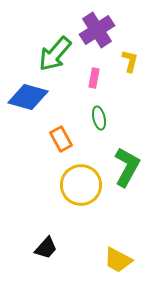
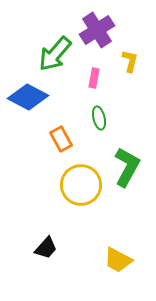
blue diamond: rotated 12 degrees clockwise
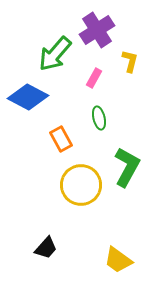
pink rectangle: rotated 18 degrees clockwise
yellow trapezoid: rotated 8 degrees clockwise
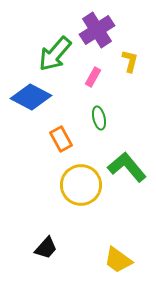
pink rectangle: moved 1 px left, 1 px up
blue diamond: moved 3 px right
green L-shape: rotated 69 degrees counterclockwise
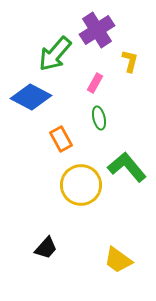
pink rectangle: moved 2 px right, 6 px down
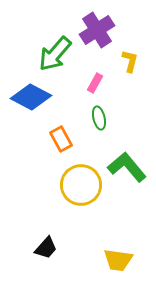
yellow trapezoid: rotated 28 degrees counterclockwise
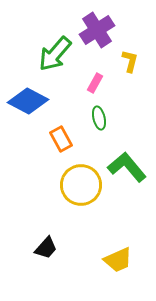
blue diamond: moved 3 px left, 4 px down
yellow trapezoid: rotated 32 degrees counterclockwise
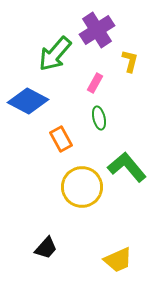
yellow circle: moved 1 px right, 2 px down
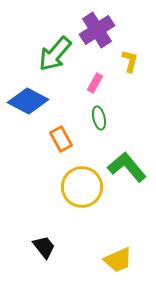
black trapezoid: moved 2 px left, 1 px up; rotated 80 degrees counterclockwise
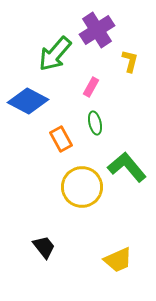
pink rectangle: moved 4 px left, 4 px down
green ellipse: moved 4 px left, 5 px down
